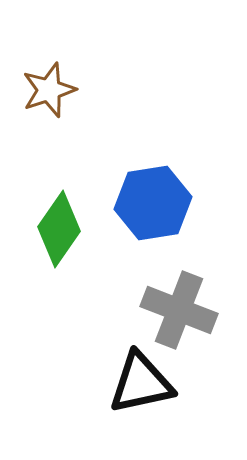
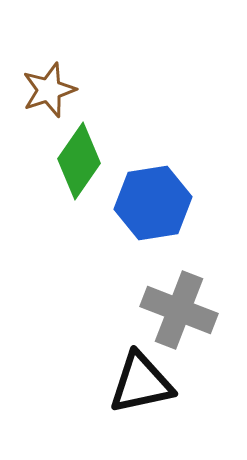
green diamond: moved 20 px right, 68 px up
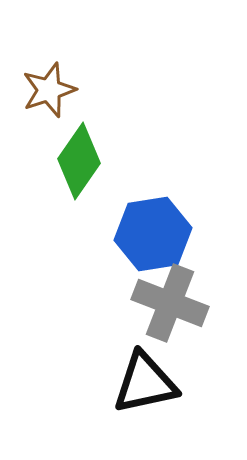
blue hexagon: moved 31 px down
gray cross: moved 9 px left, 7 px up
black triangle: moved 4 px right
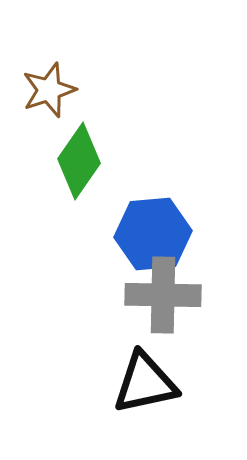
blue hexagon: rotated 4 degrees clockwise
gray cross: moved 7 px left, 8 px up; rotated 20 degrees counterclockwise
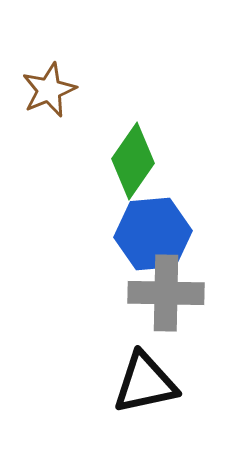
brown star: rotated 4 degrees counterclockwise
green diamond: moved 54 px right
gray cross: moved 3 px right, 2 px up
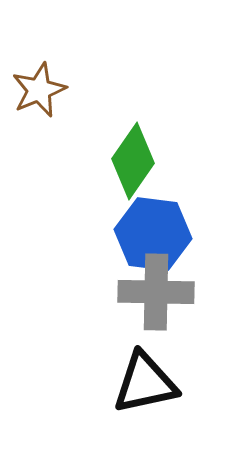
brown star: moved 10 px left
blue hexagon: rotated 12 degrees clockwise
gray cross: moved 10 px left, 1 px up
